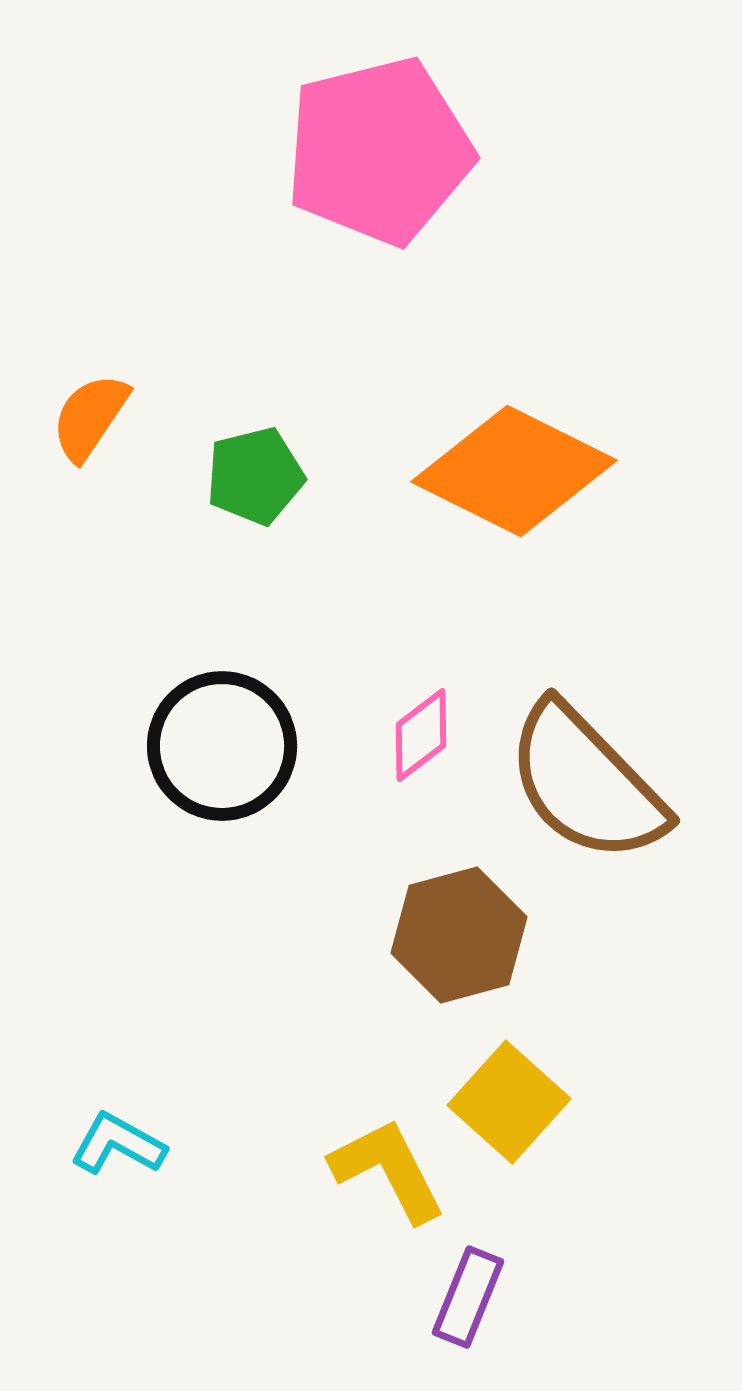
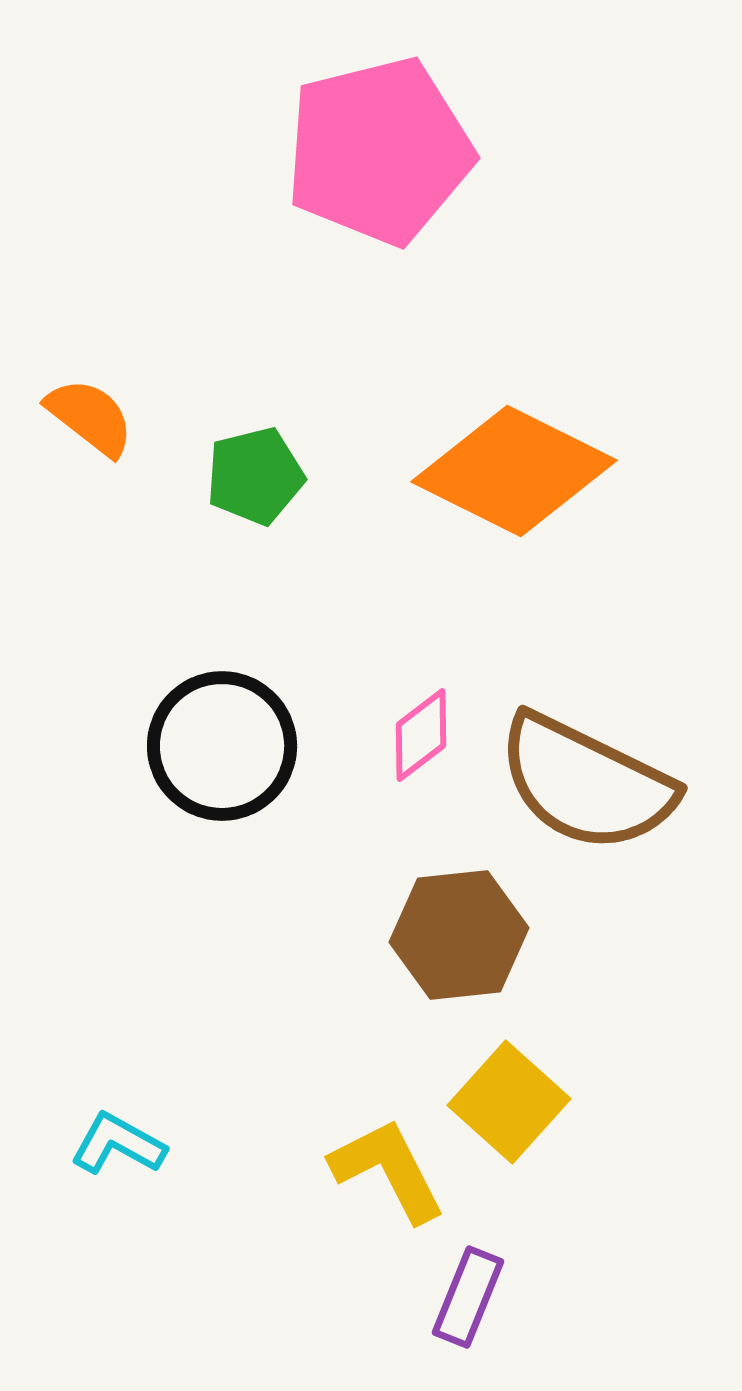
orange semicircle: rotated 94 degrees clockwise
brown semicircle: rotated 20 degrees counterclockwise
brown hexagon: rotated 9 degrees clockwise
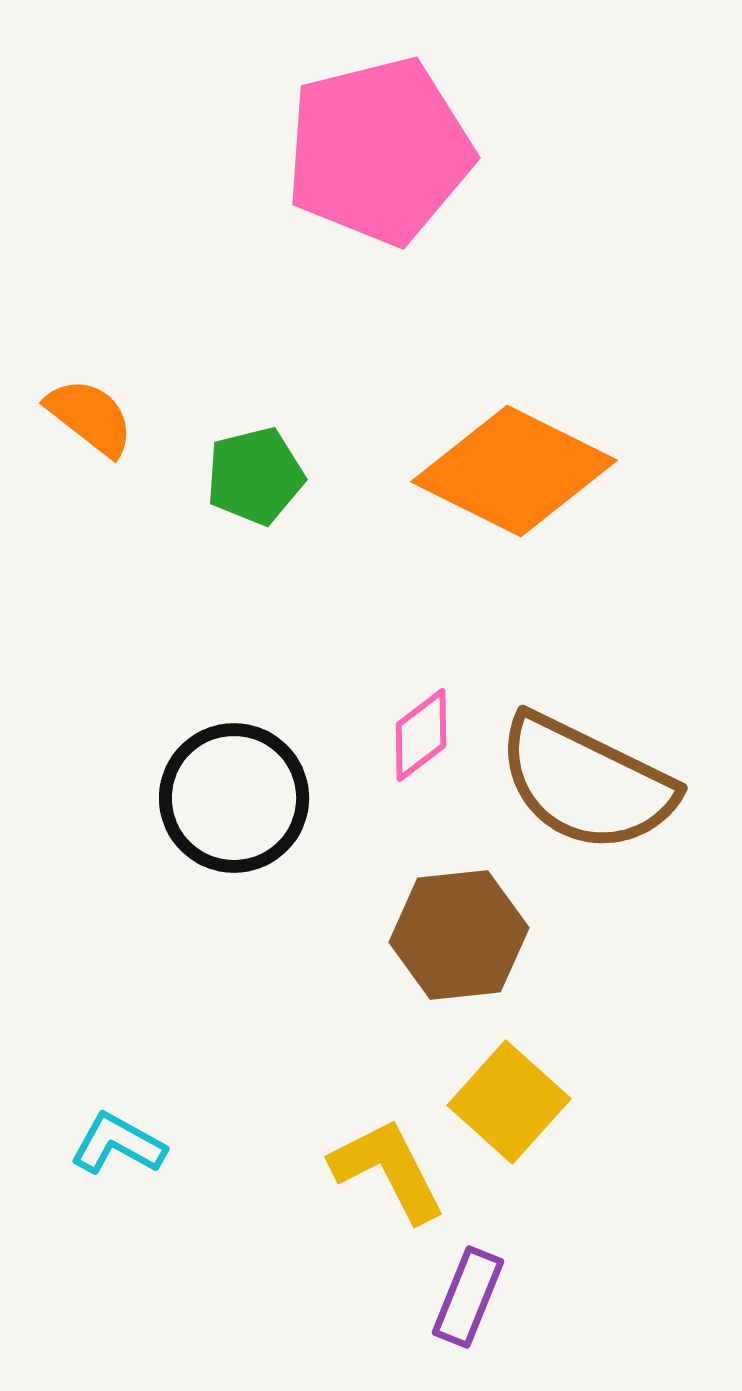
black circle: moved 12 px right, 52 px down
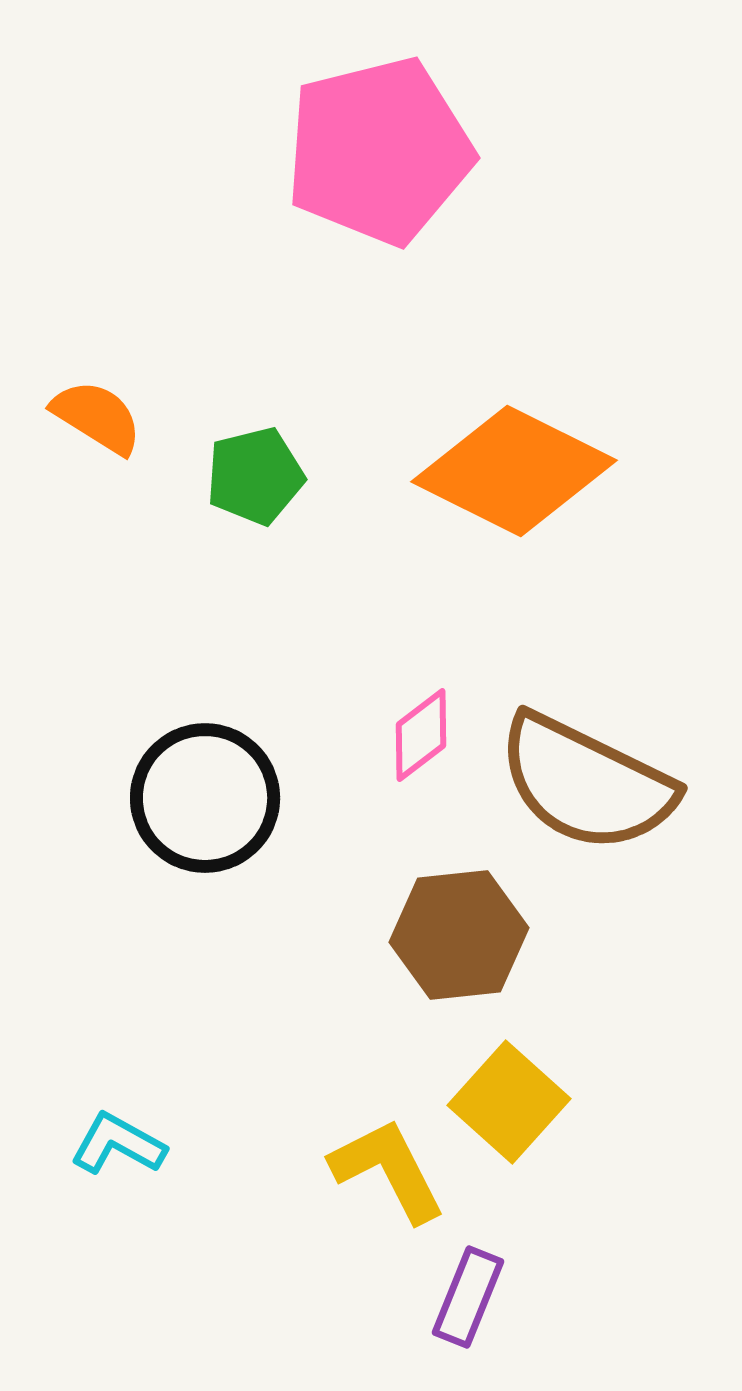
orange semicircle: moved 7 px right; rotated 6 degrees counterclockwise
black circle: moved 29 px left
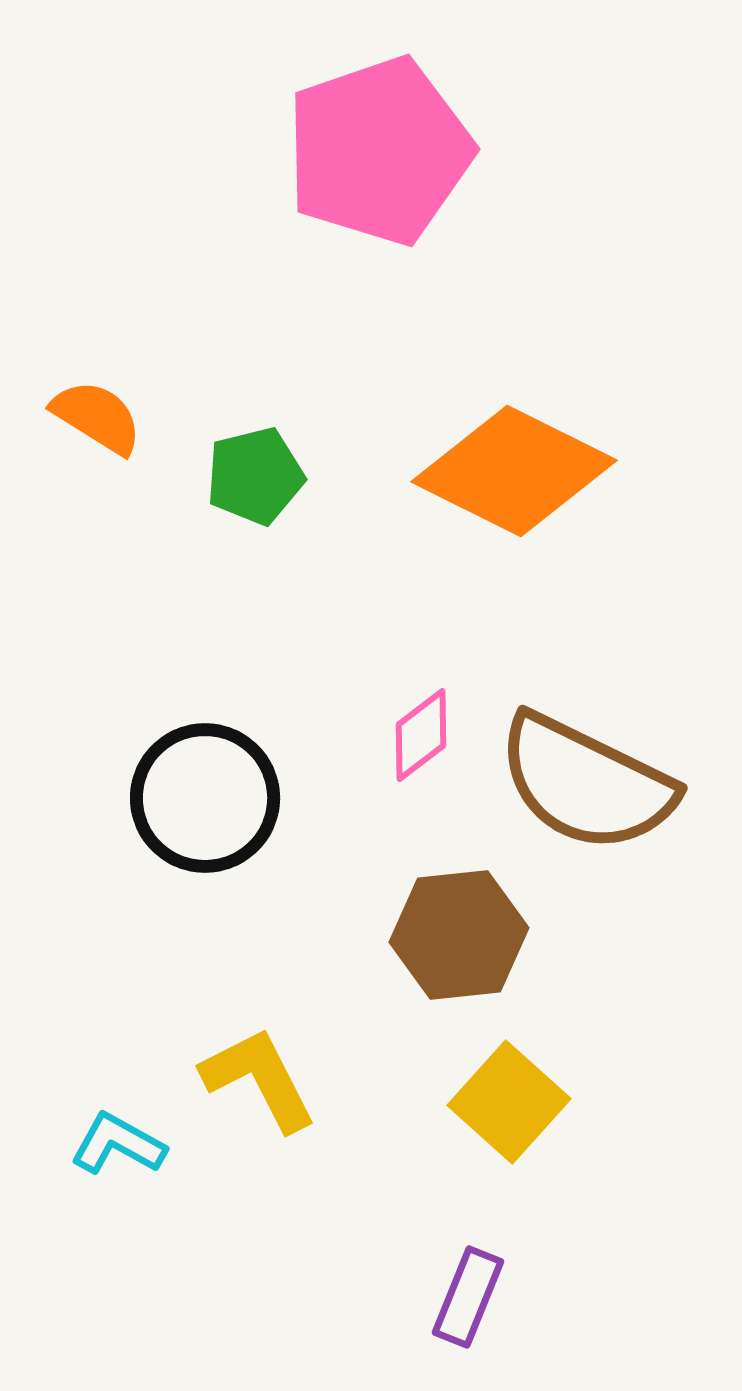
pink pentagon: rotated 5 degrees counterclockwise
yellow L-shape: moved 129 px left, 91 px up
